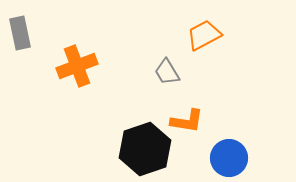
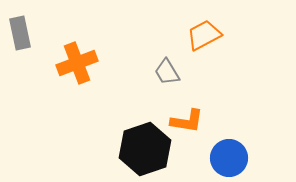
orange cross: moved 3 px up
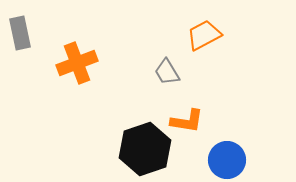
blue circle: moved 2 px left, 2 px down
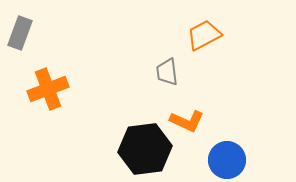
gray rectangle: rotated 32 degrees clockwise
orange cross: moved 29 px left, 26 px down
gray trapezoid: rotated 24 degrees clockwise
orange L-shape: rotated 16 degrees clockwise
black hexagon: rotated 12 degrees clockwise
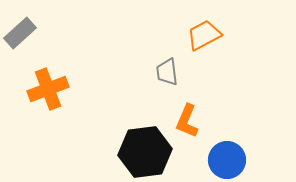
gray rectangle: rotated 28 degrees clockwise
orange L-shape: rotated 88 degrees clockwise
black hexagon: moved 3 px down
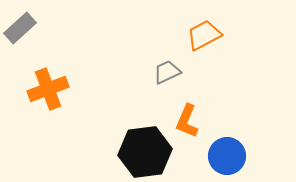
gray rectangle: moved 5 px up
gray trapezoid: rotated 72 degrees clockwise
blue circle: moved 4 px up
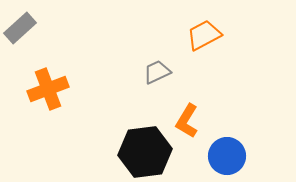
gray trapezoid: moved 10 px left
orange L-shape: rotated 8 degrees clockwise
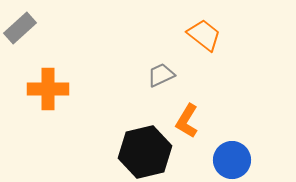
orange trapezoid: rotated 66 degrees clockwise
gray trapezoid: moved 4 px right, 3 px down
orange cross: rotated 21 degrees clockwise
black hexagon: rotated 6 degrees counterclockwise
blue circle: moved 5 px right, 4 px down
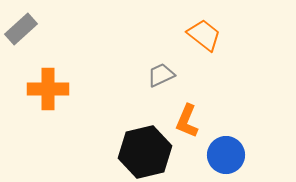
gray rectangle: moved 1 px right, 1 px down
orange L-shape: rotated 8 degrees counterclockwise
blue circle: moved 6 px left, 5 px up
